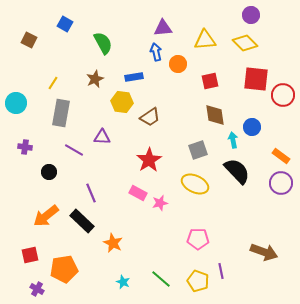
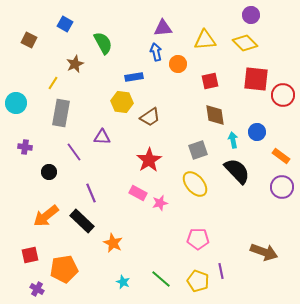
brown star at (95, 79): moved 20 px left, 15 px up
blue circle at (252, 127): moved 5 px right, 5 px down
purple line at (74, 150): moved 2 px down; rotated 24 degrees clockwise
purple circle at (281, 183): moved 1 px right, 4 px down
yellow ellipse at (195, 184): rotated 24 degrees clockwise
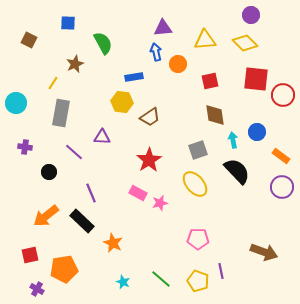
blue square at (65, 24): moved 3 px right, 1 px up; rotated 28 degrees counterclockwise
purple line at (74, 152): rotated 12 degrees counterclockwise
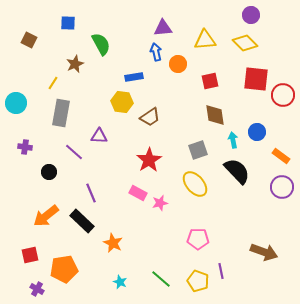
green semicircle at (103, 43): moved 2 px left, 1 px down
purple triangle at (102, 137): moved 3 px left, 1 px up
cyan star at (123, 282): moved 3 px left
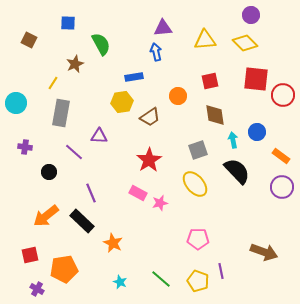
orange circle at (178, 64): moved 32 px down
yellow hexagon at (122, 102): rotated 15 degrees counterclockwise
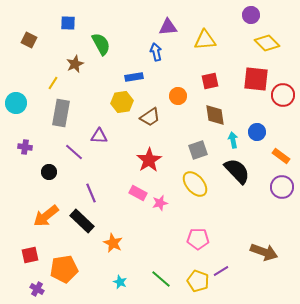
purple triangle at (163, 28): moved 5 px right, 1 px up
yellow diamond at (245, 43): moved 22 px right
purple line at (221, 271): rotated 70 degrees clockwise
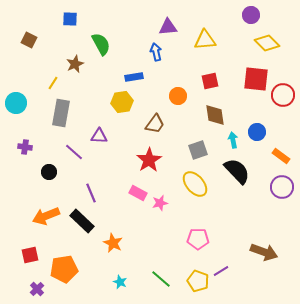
blue square at (68, 23): moved 2 px right, 4 px up
brown trapezoid at (150, 117): moved 5 px right, 7 px down; rotated 20 degrees counterclockwise
orange arrow at (46, 216): rotated 16 degrees clockwise
purple cross at (37, 289): rotated 16 degrees clockwise
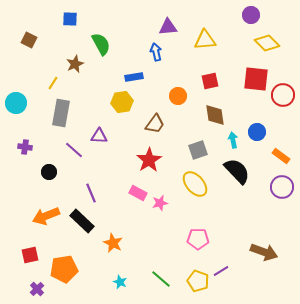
purple line at (74, 152): moved 2 px up
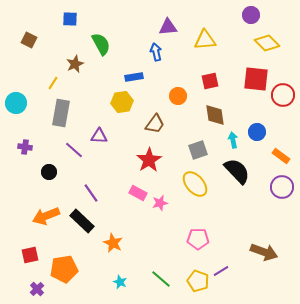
purple line at (91, 193): rotated 12 degrees counterclockwise
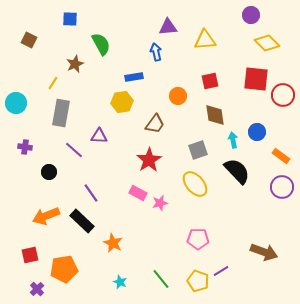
green line at (161, 279): rotated 10 degrees clockwise
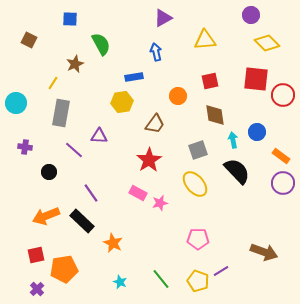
purple triangle at (168, 27): moved 5 px left, 9 px up; rotated 24 degrees counterclockwise
purple circle at (282, 187): moved 1 px right, 4 px up
red square at (30, 255): moved 6 px right
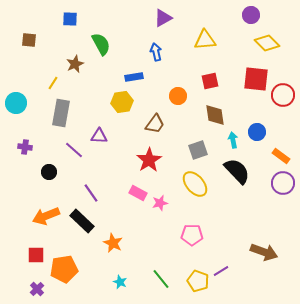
brown square at (29, 40): rotated 21 degrees counterclockwise
pink pentagon at (198, 239): moved 6 px left, 4 px up
red square at (36, 255): rotated 12 degrees clockwise
